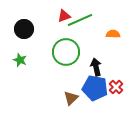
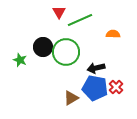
red triangle: moved 5 px left, 4 px up; rotated 40 degrees counterclockwise
black circle: moved 19 px right, 18 px down
black arrow: moved 1 px down; rotated 90 degrees counterclockwise
brown triangle: rotated 14 degrees clockwise
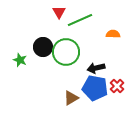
red cross: moved 1 px right, 1 px up
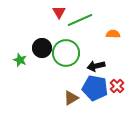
black circle: moved 1 px left, 1 px down
green circle: moved 1 px down
black arrow: moved 2 px up
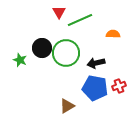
black arrow: moved 3 px up
red cross: moved 2 px right; rotated 24 degrees clockwise
brown triangle: moved 4 px left, 8 px down
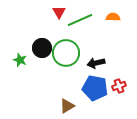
orange semicircle: moved 17 px up
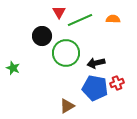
orange semicircle: moved 2 px down
black circle: moved 12 px up
green star: moved 7 px left, 8 px down
red cross: moved 2 px left, 3 px up
